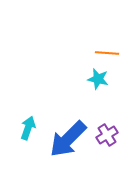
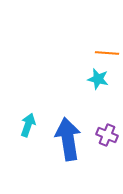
cyan arrow: moved 3 px up
purple cross: rotated 35 degrees counterclockwise
blue arrow: rotated 126 degrees clockwise
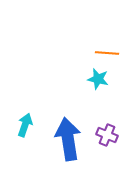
cyan arrow: moved 3 px left
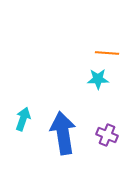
cyan star: rotated 15 degrees counterclockwise
cyan arrow: moved 2 px left, 6 px up
blue arrow: moved 5 px left, 6 px up
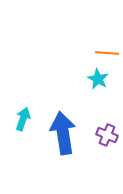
cyan star: rotated 30 degrees clockwise
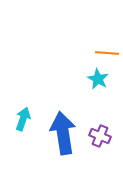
purple cross: moved 7 px left, 1 px down
